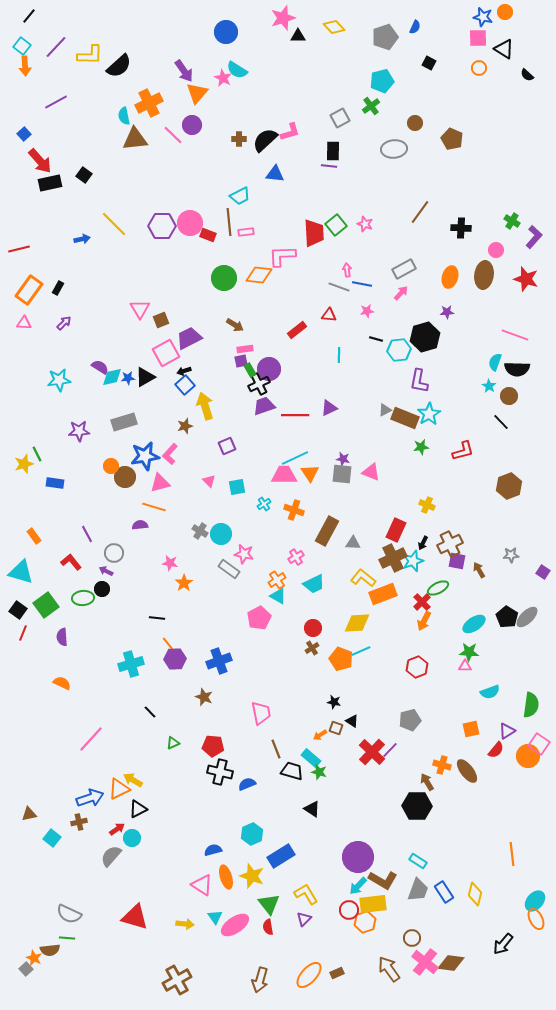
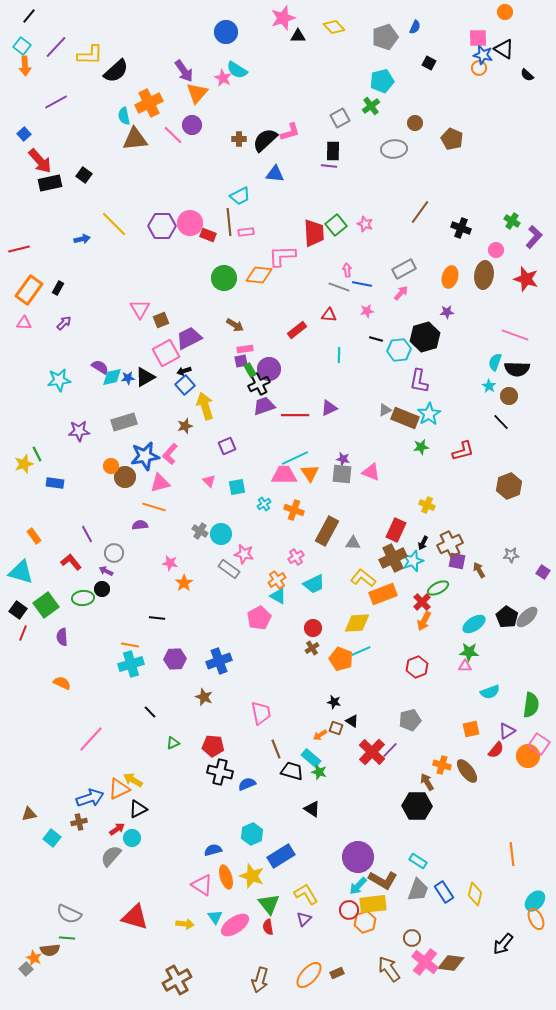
blue star at (483, 17): moved 38 px down
black semicircle at (119, 66): moved 3 px left, 5 px down
black cross at (461, 228): rotated 18 degrees clockwise
orange line at (169, 645): moved 39 px left; rotated 42 degrees counterclockwise
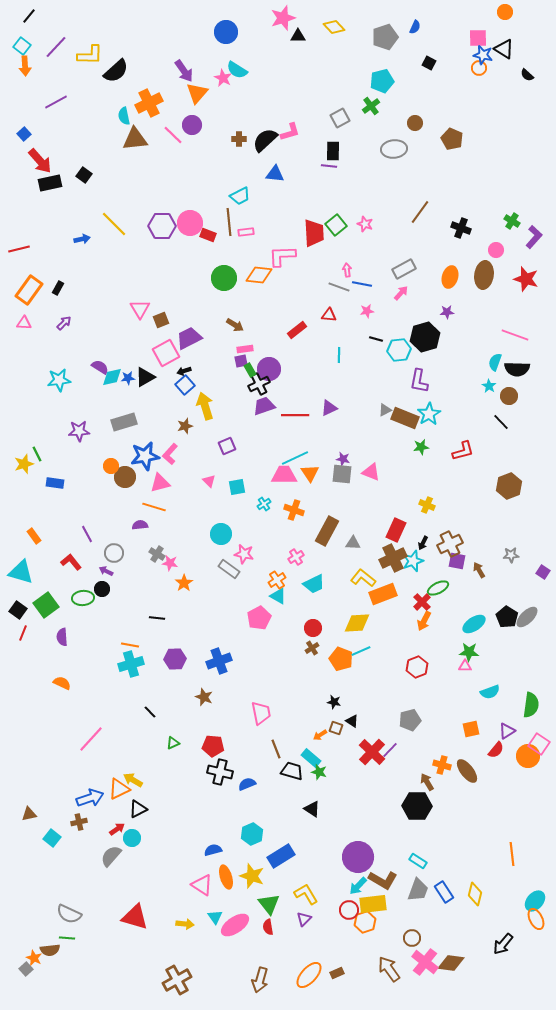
gray cross at (200, 531): moved 43 px left, 23 px down
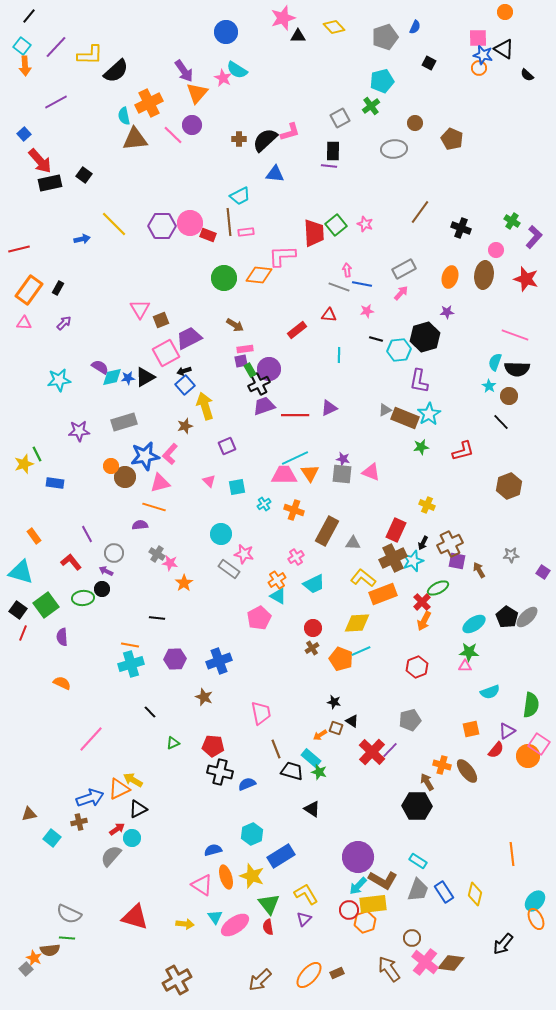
brown arrow at (260, 980): rotated 30 degrees clockwise
